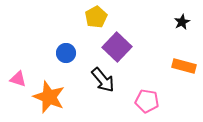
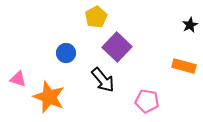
black star: moved 8 px right, 3 px down
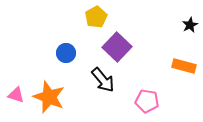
pink triangle: moved 2 px left, 16 px down
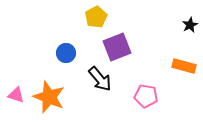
purple square: rotated 24 degrees clockwise
black arrow: moved 3 px left, 1 px up
pink pentagon: moved 1 px left, 5 px up
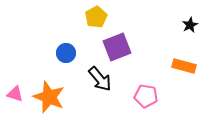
pink triangle: moved 1 px left, 1 px up
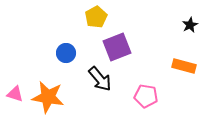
orange star: moved 1 px left; rotated 12 degrees counterclockwise
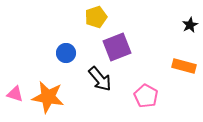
yellow pentagon: rotated 10 degrees clockwise
pink pentagon: rotated 20 degrees clockwise
